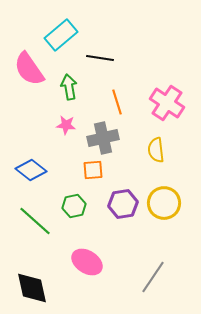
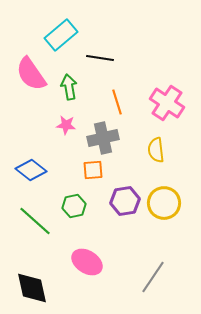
pink semicircle: moved 2 px right, 5 px down
purple hexagon: moved 2 px right, 3 px up
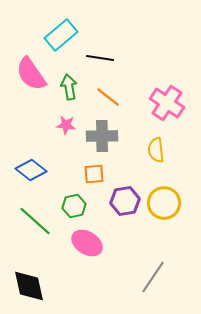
orange line: moved 9 px left, 5 px up; rotated 35 degrees counterclockwise
gray cross: moved 1 px left, 2 px up; rotated 12 degrees clockwise
orange square: moved 1 px right, 4 px down
pink ellipse: moved 19 px up
black diamond: moved 3 px left, 2 px up
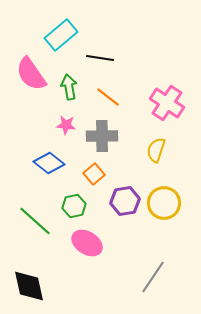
yellow semicircle: rotated 25 degrees clockwise
blue diamond: moved 18 px right, 7 px up
orange square: rotated 35 degrees counterclockwise
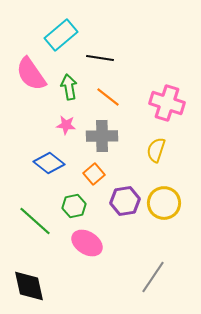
pink cross: rotated 16 degrees counterclockwise
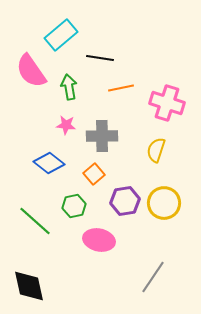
pink semicircle: moved 3 px up
orange line: moved 13 px right, 9 px up; rotated 50 degrees counterclockwise
pink ellipse: moved 12 px right, 3 px up; rotated 20 degrees counterclockwise
